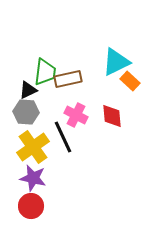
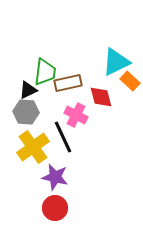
brown rectangle: moved 4 px down
red diamond: moved 11 px left, 19 px up; rotated 10 degrees counterclockwise
purple star: moved 22 px right, 1 px up
red circle: moved 24 px right, 2 px down
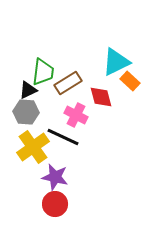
green trapezoid: moved 2 px left
brown rectangle: rotated 20 degrees counterclockwise
black line: rotated 40 degrees counterclockwise
red circle: moved 4 px up
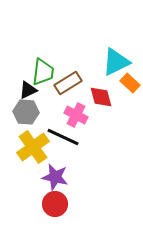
orange rectangle: moved 2 px down
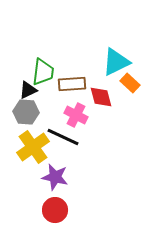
brown rectangle: moved 4 px right, 1 px down; rotated 28 degrees clockwise
red circle: moved 6 px down
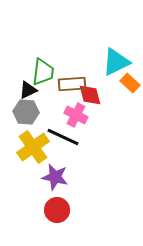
red diamond: moved 11 px left, 2 px up
red circle: moved 2 px right
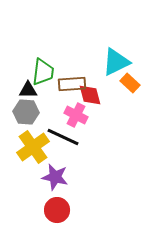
black triangle: rotated 24 degrees clockwise
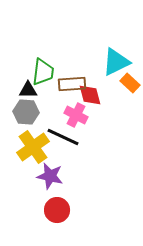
purple star: moved 5 px left, 1 px up
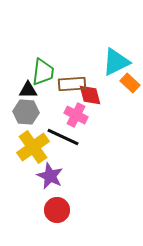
purple star: rotated 12 degrees clockwise
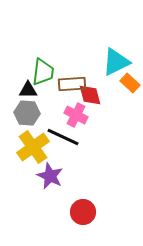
gray hexagon: moved 1 px right, 1 px down
red circle: moved 26 px right, 2 px down
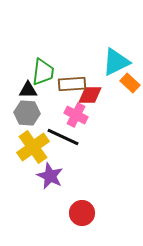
red diamond: rotated 75 degrees counterclockwise
red circle: moved 1 px left, 1 px down
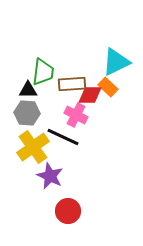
orange rectangle: moved 22 px left, 4 px down
red circle: moved 14 px left, 2 px up
